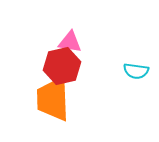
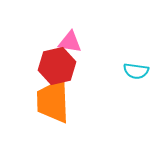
red hexagon: moved 5 px left
orange trapezoid: moved 2 px down
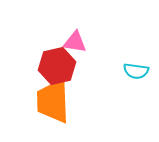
pink triangle: moved 5 px right
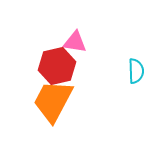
cyan semicircle: rotated 100 degrees counterclockwise
orange trapezoid: rotated 30 degrees clockwise
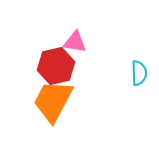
red hexagon: moved 1 px left
cyan semicircle: moved 3 px right, 2 px down
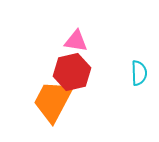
pink triangle: moved 1 px right, 1 px up
red hexagon: moved 16 px right, 6 px down
